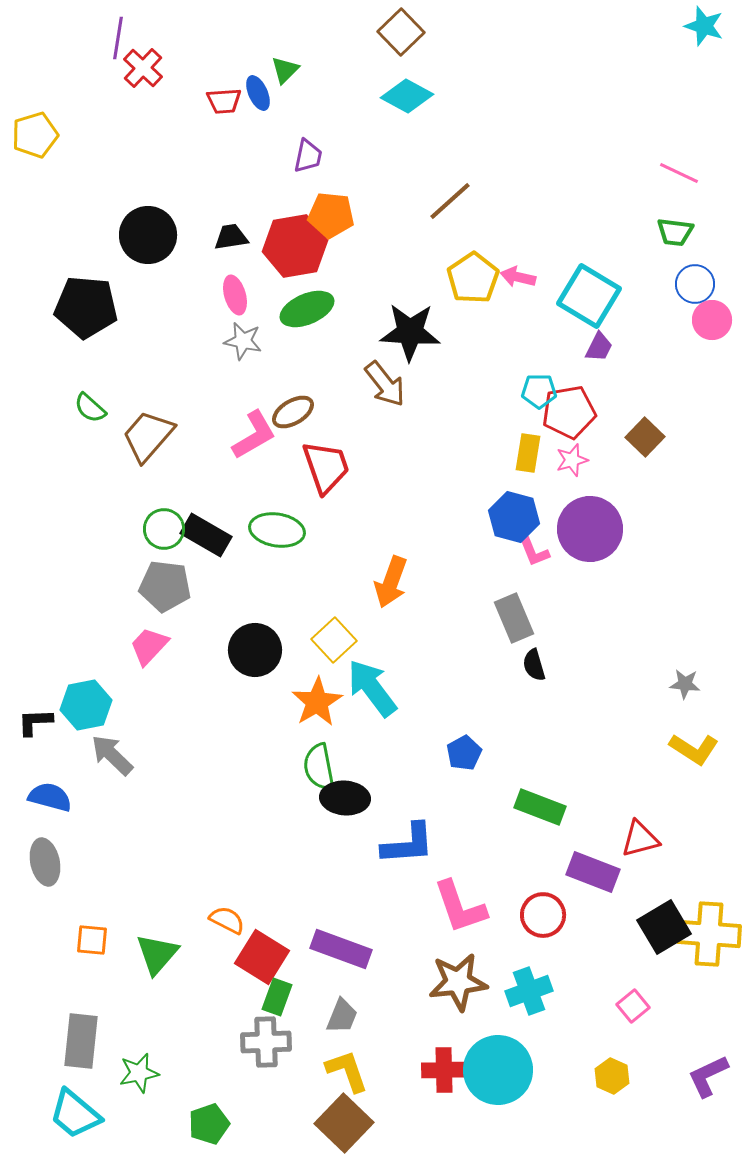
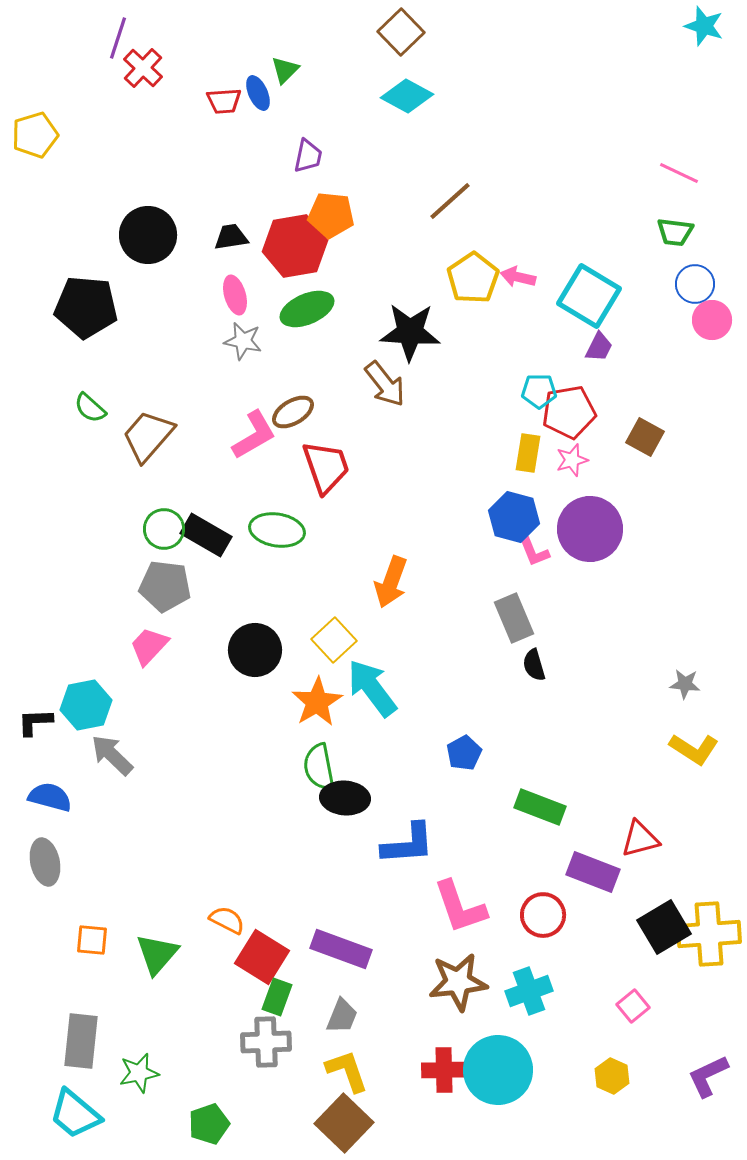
purple line at (118, 38): rotated 9 degrees clockwise
brown square at (645, 437): rotated 15 degrees counterclockwise
yellow cross at (709, 934): rotated 8 degrees counterclockwise
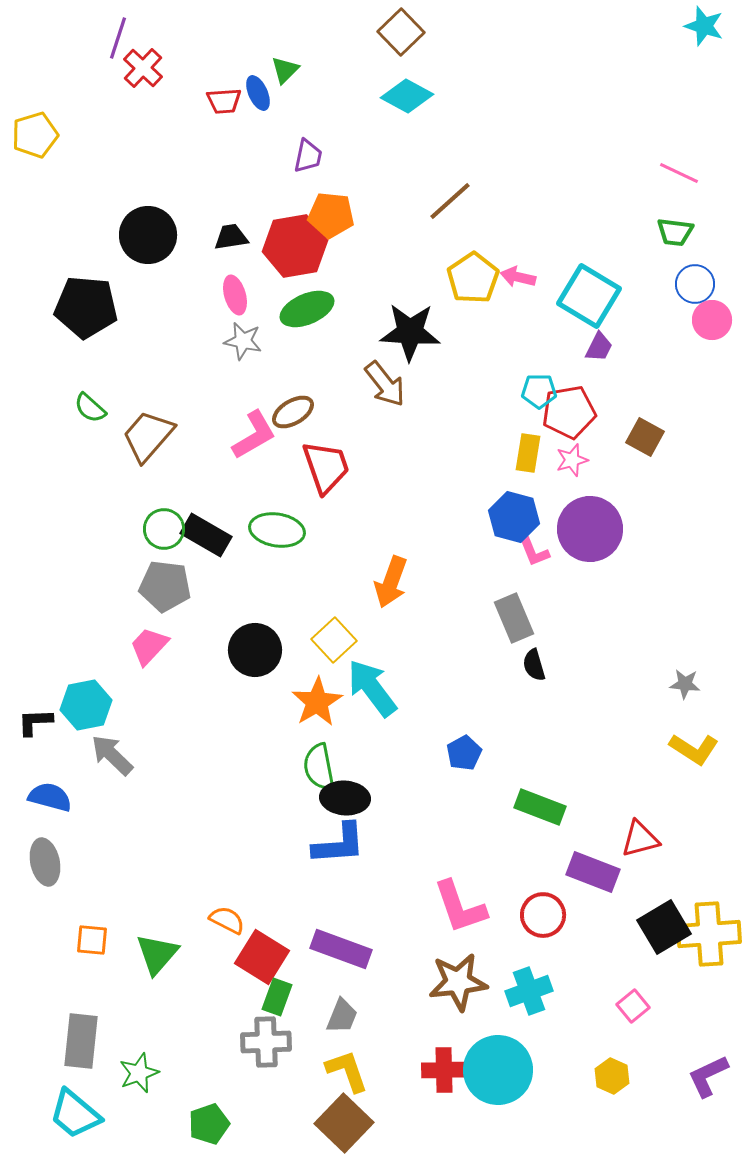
blue L-shape at (408, 844): moved 69 px left
green star at (139, 1073): rotated 9 degrees counterclockwise
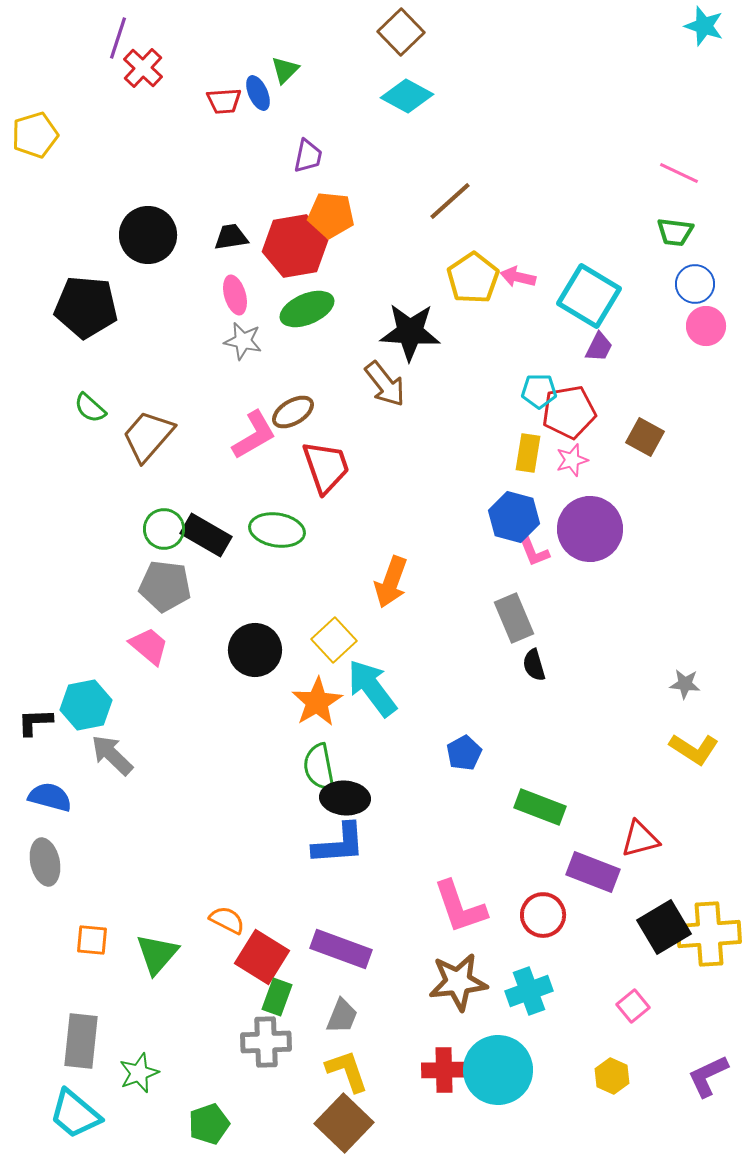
pink circle at (712, 320): moved 6 px left, 6 px down
pink trapezoid at (149, 646): rotated 87 degrees clockwise
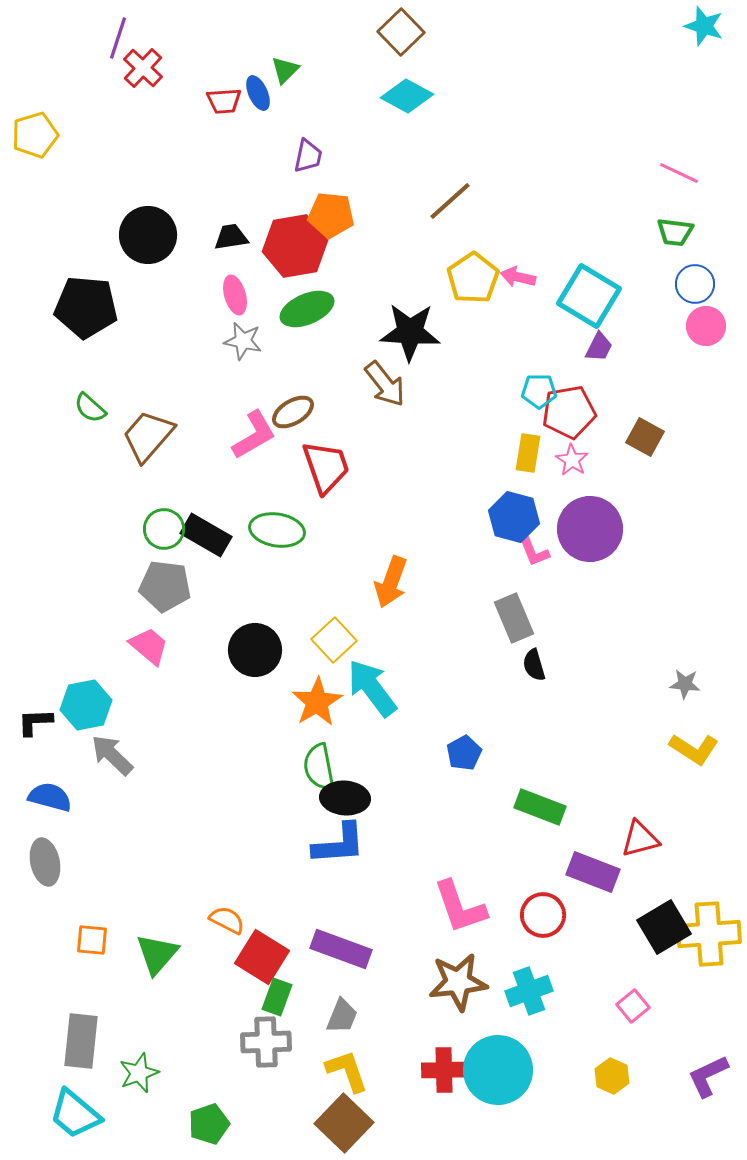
pink star at (572, 460): rotated 24 degrees counterclockwise
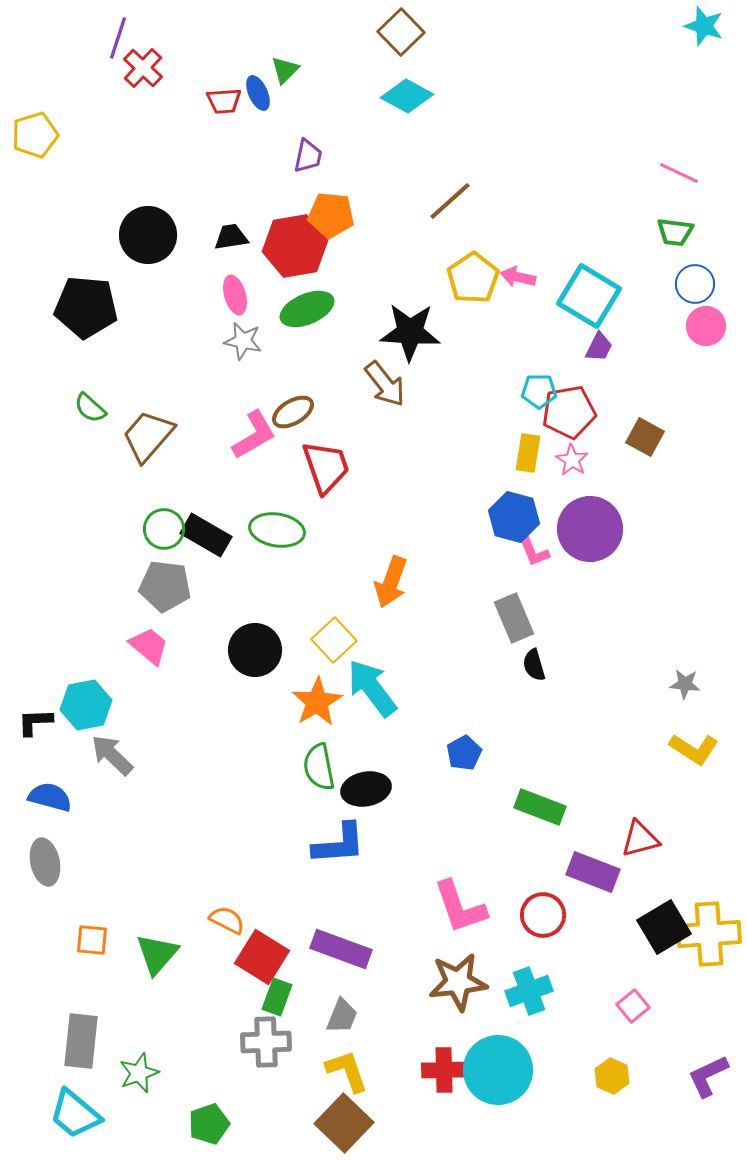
black ellipse at (345, 798): moved 21 px right, 9 px up; rotated 15 degrees counterclockwise
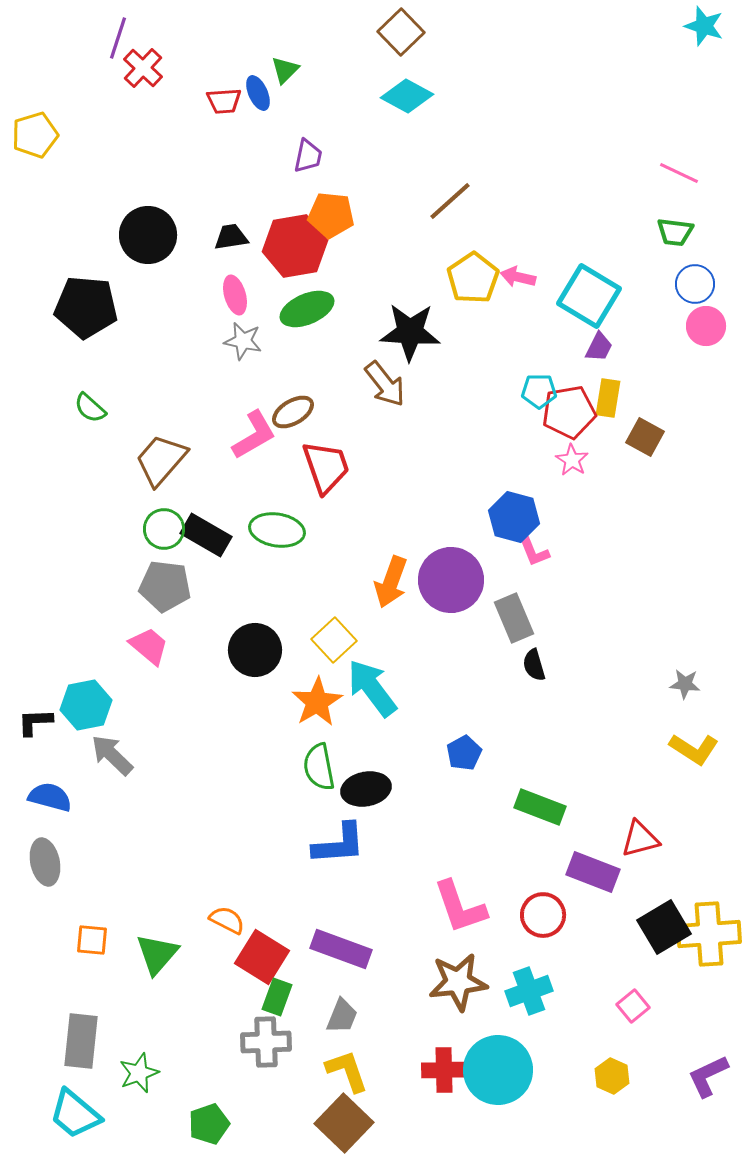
brown trapezoid at (148, 436): moved 13 px right, 24 px down
yellow rectangle at (528, 453): moved 80 px right, 55 px up
purple circle at (590, 529): moved 139 px left, 51 px down
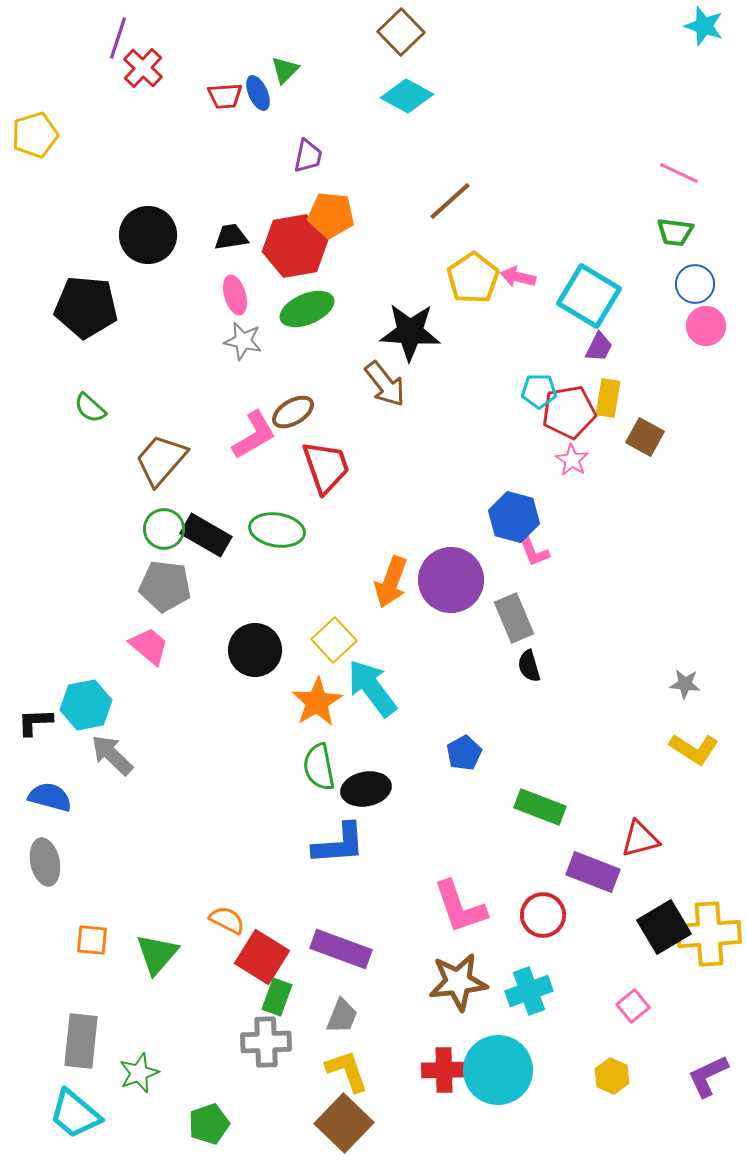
red trapezoid at (224, 101): moved 1 px right, 5 px up
black semicircle at (534, 665): moved 5 px left, 1 px down
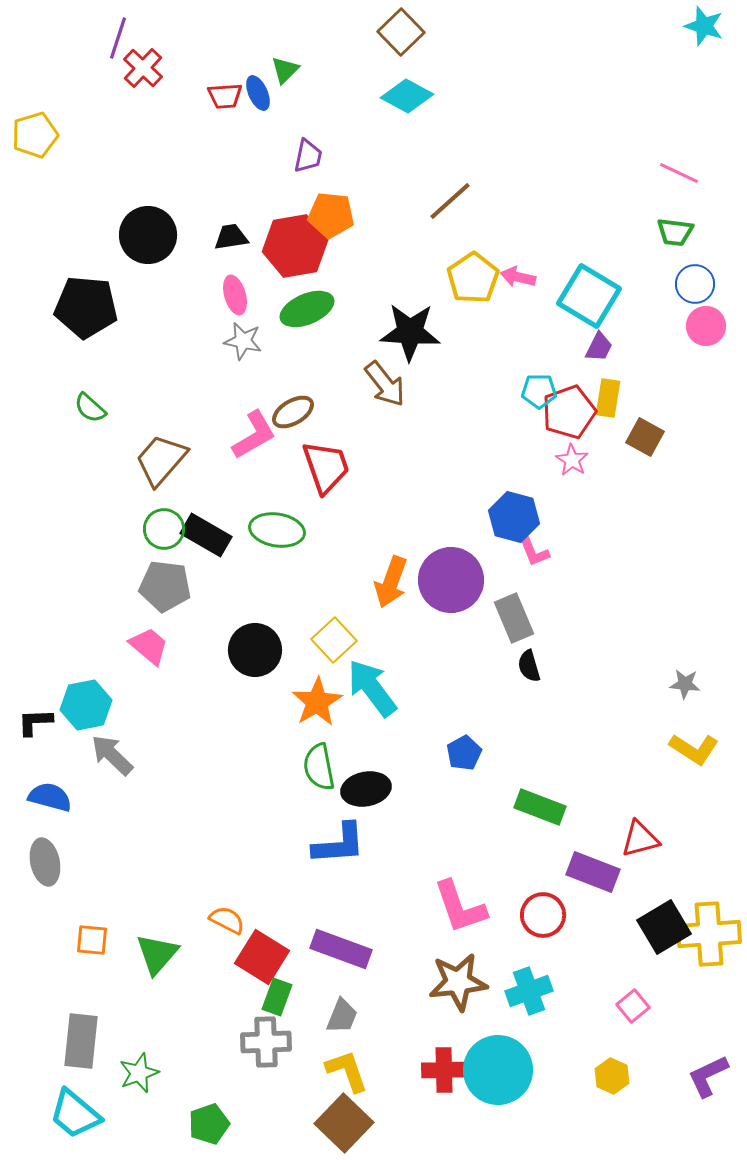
red pentagon at (569, 412): rotated 10 degrees counterclockwise
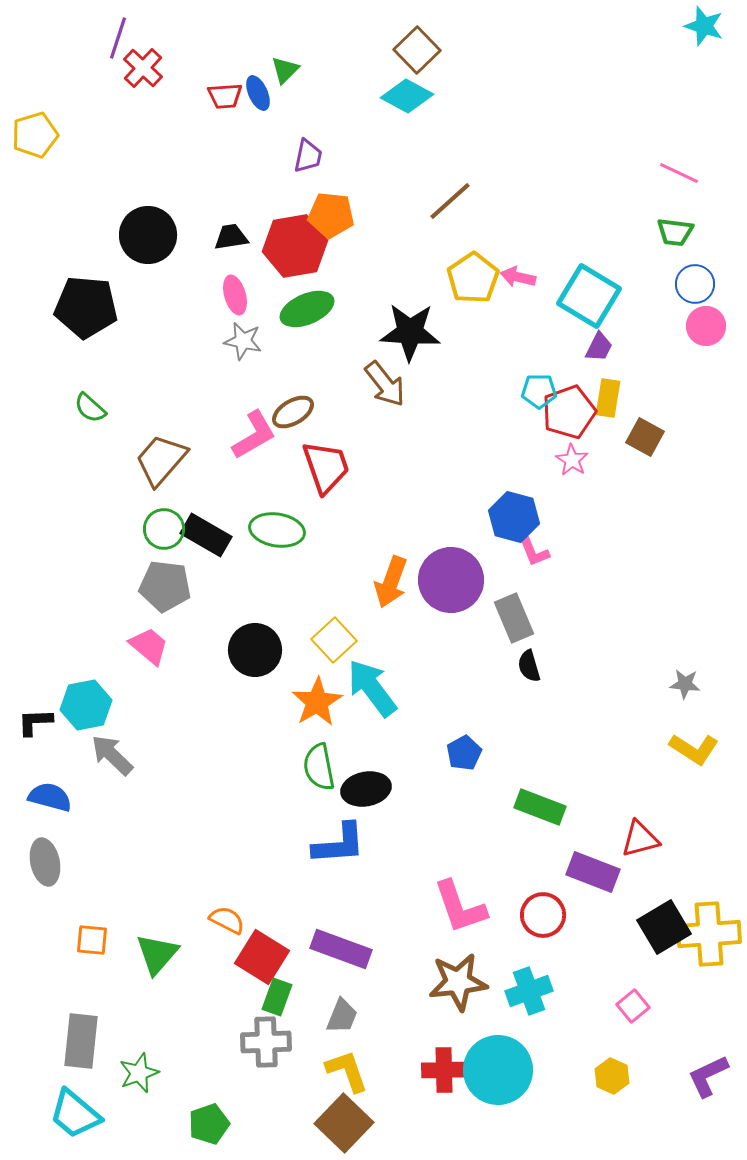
brown square at (401, 32): moved 16 px right, 18 px down
